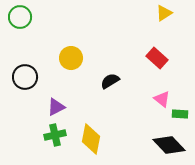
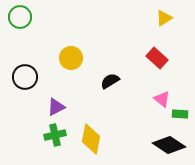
yellow triangle: moved 5 px down
black diamond: rotated 12 degrees counterclockwise
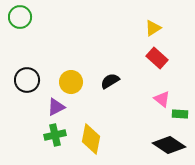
yellow triangle: moved 11 px left, 10 px down
yellow circle: moved 24 px down
black circle: moved 2 px right, 3 px down
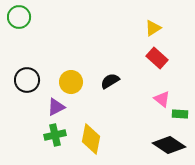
green circle: moved 1 px left
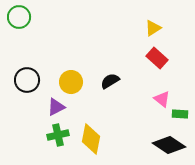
green cross: moved 3 px right
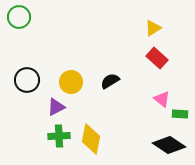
green cross: moved 1 px right, 1 px down; rotated 10 degrees clockwise
